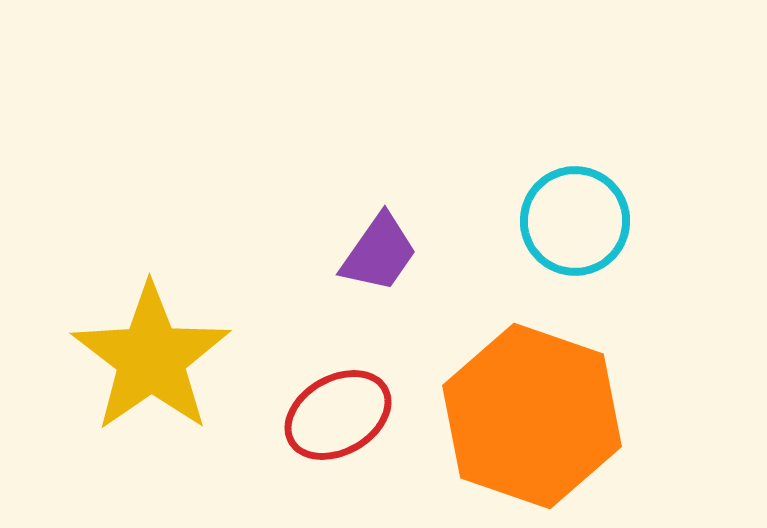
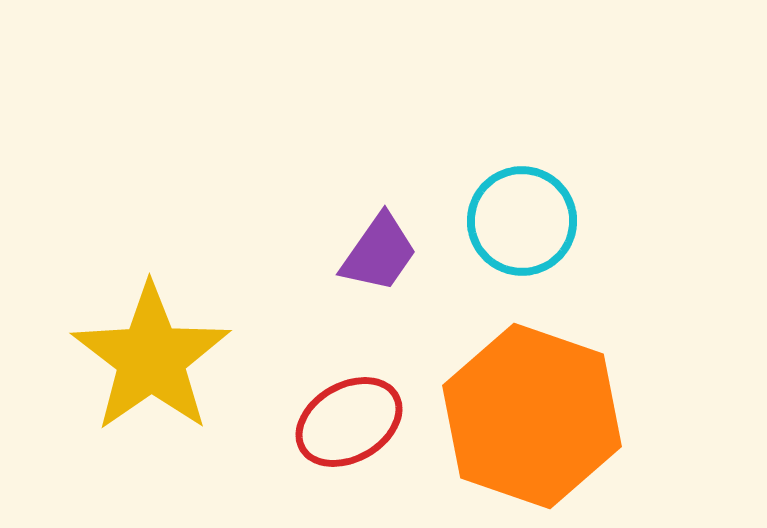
cyan circle: moved 53 px left
red ellipse: moved 11 px right, 7 px down
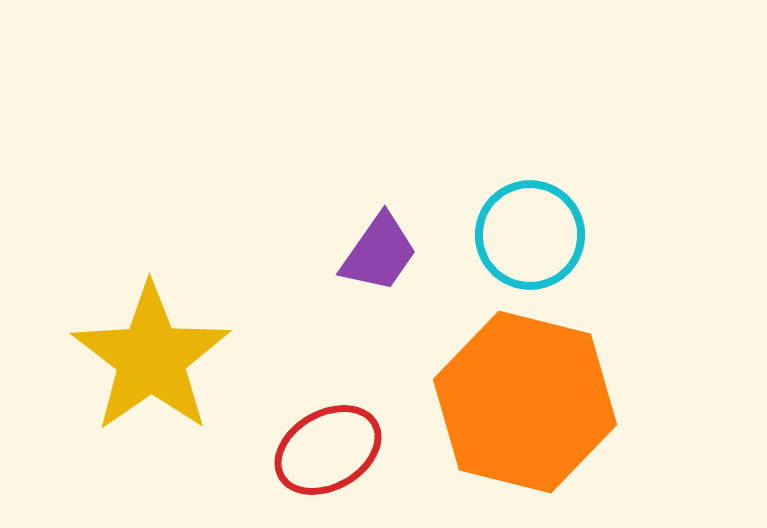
cyan circle: moved 8 px right, 14 px down
orange hexagon: moved 7 px left, 14 px up; rotated 5 degrees counterclockwise
red ellipse: moved 21 px left, 28 px down
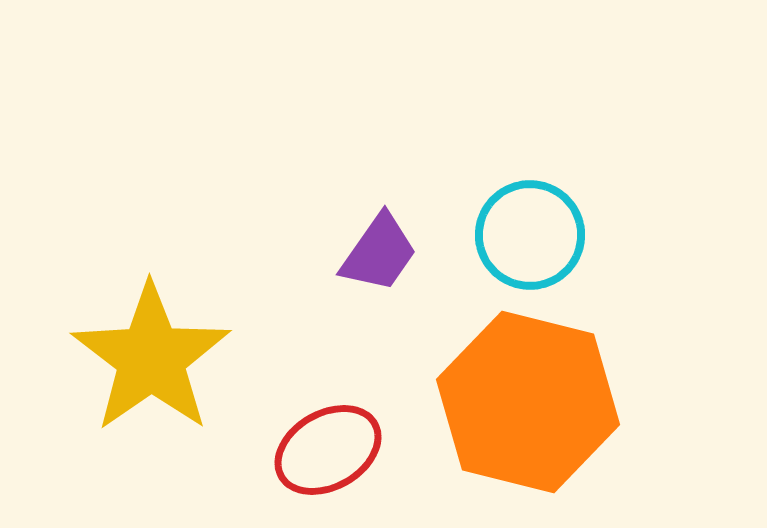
orange hexagon: moved 3 px right
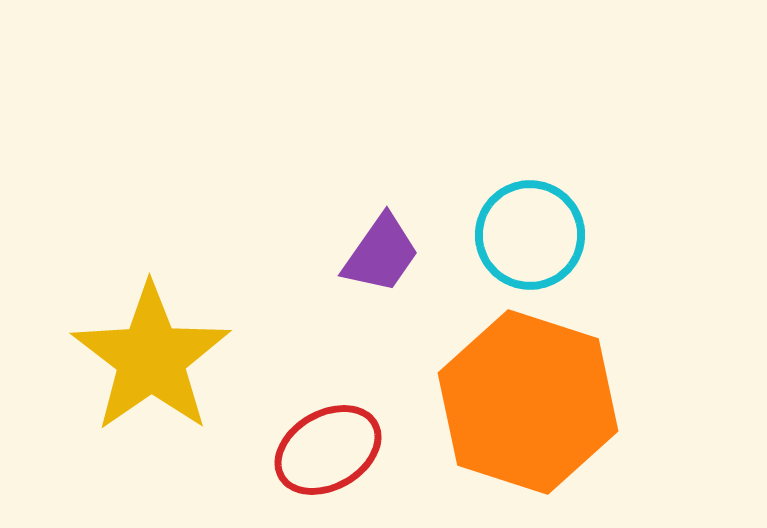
purple trapezoid: moved 2 px right, 1 px down
orange hexagon: rotated 4 degrees clockwise
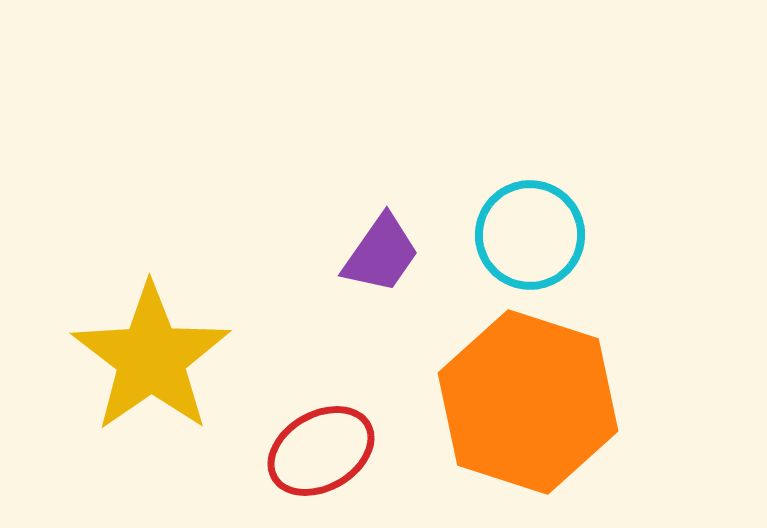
red ellipse: moved 7 px left, 1 px down
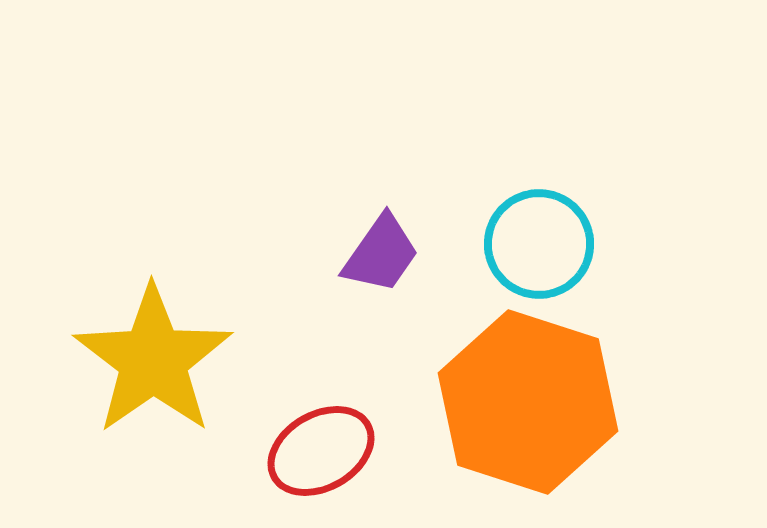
cyan circle: moved 9 px right, 9 px down
yellow star: moved 2 px right, 2 px down
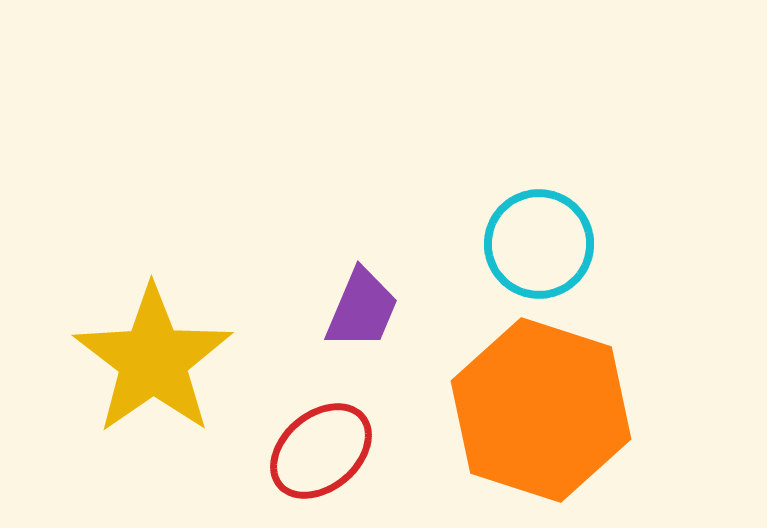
purple trapezoid: moved 19 px left, 55 px down; rotated 12 degrees counterclockwise
orange hexagon: moved 13 px right, 8 px down
red ellipse: rotated 10 degrees counterclockwise
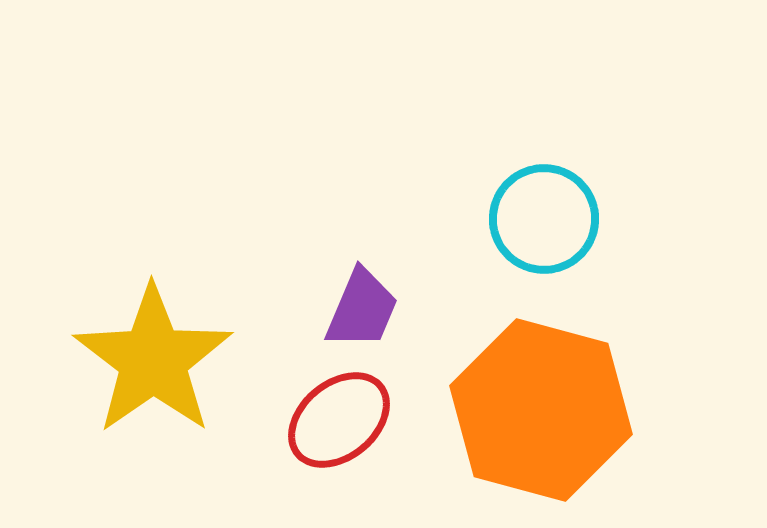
cyan circle: moved 5 px right, 25 px up
orange hexagon: rotated 3 degrees counterclockwise
red ellipse: moved 18 px right, 31 px up
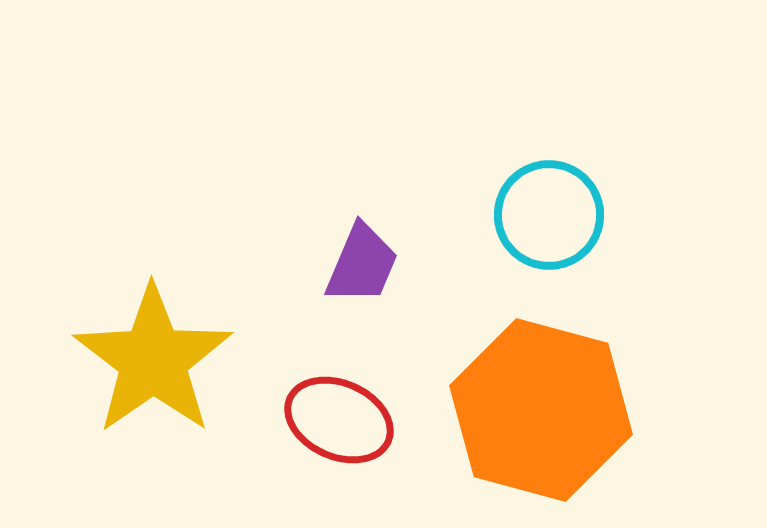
cyan circle: moved 5 px right, 4 px up
purple trapezoid: moved 45 px up
red ellipse: rotated 64 degrees clockwise
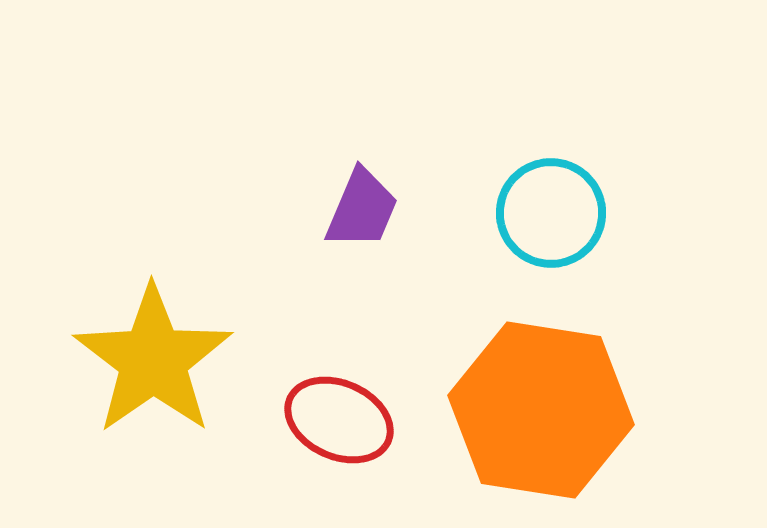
cyan circle: moved 2 px right, 2 px up
purple trapezoid: moved 55 px up
orange hexagon: rotated 6 degrees counterclockwise
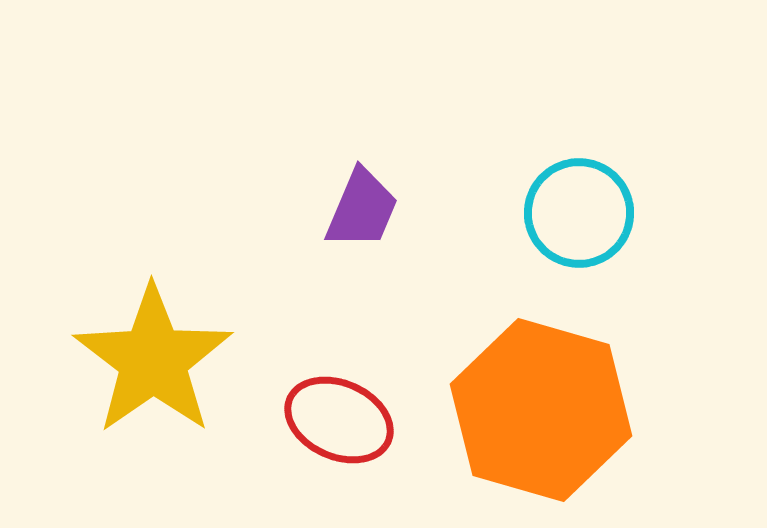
cyan circle: moved 28 px right
orange hexagon: rotated 7 degrees clockwise
